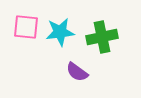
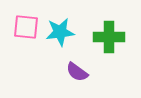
green cross: moved 7 px right; rotated 12 degrees clockwise
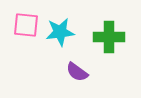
pink square: moved 2 px up
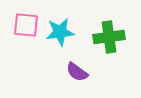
green cross: rotated 8 degrees counterclockwise
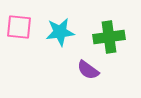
pink square: moved 7 px left, 2 px down
purple semicircle: moved 11 px right, 2 px up
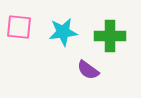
cyan star: moved 3 px right
green cross: moved 1 px right, 1 px up; rotated 8 degrees clockwise
